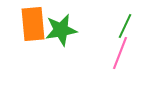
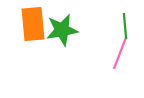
green line: rotated 30 degrees counterclockwise
green star: moved 1 px right
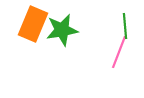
orange rectangle: rotated 28 degrees clockwise
pink line: moved 1 px left, 1 px up
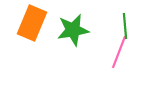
orange rectangle: moved 1 px left, 1 px up
green star: moved 11 px right
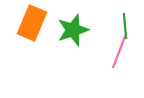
green star: rotated 8 degrees counterclockwise
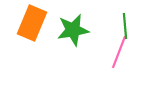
green star: rotated 8 degrees clockwise
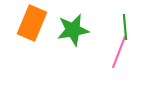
green line: moved 1 px down
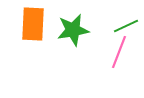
orange rectangle: moved 1 px right, 1 px down; rotated 20 degrees counterclockwise
green line: moved 1 px right, 1 px up; rotated 70 degrees clockwise
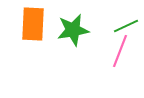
pink line: moved 1 px right, 1 px up
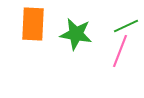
green star: moved 3 px right, 4 px down; rotated 20 degrees clockwise
